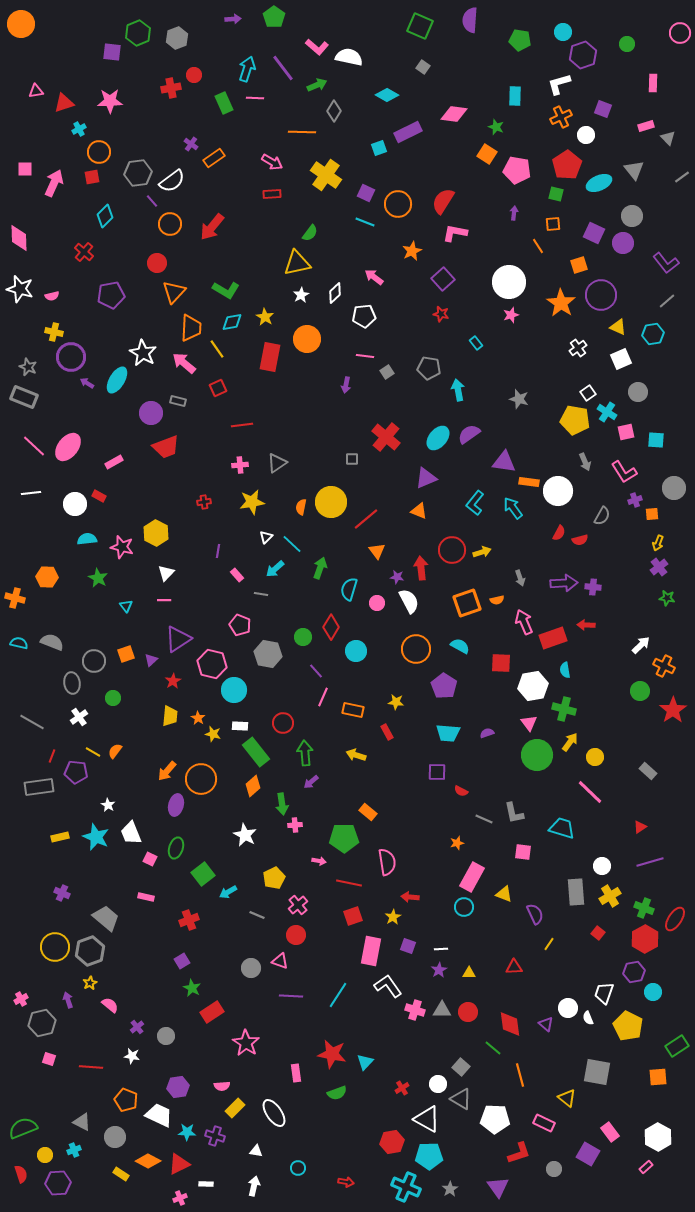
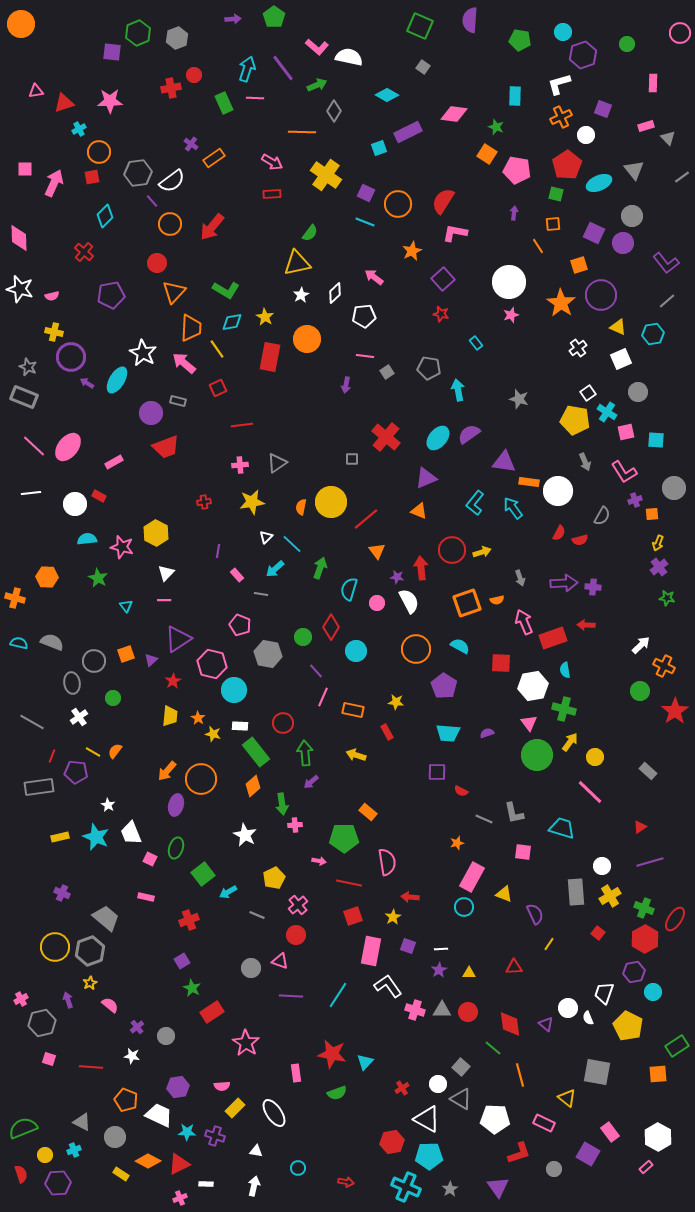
red star at (673, 710): moved 2 px right, 1 px down
orange square at (658, 1077): moved 3 px up
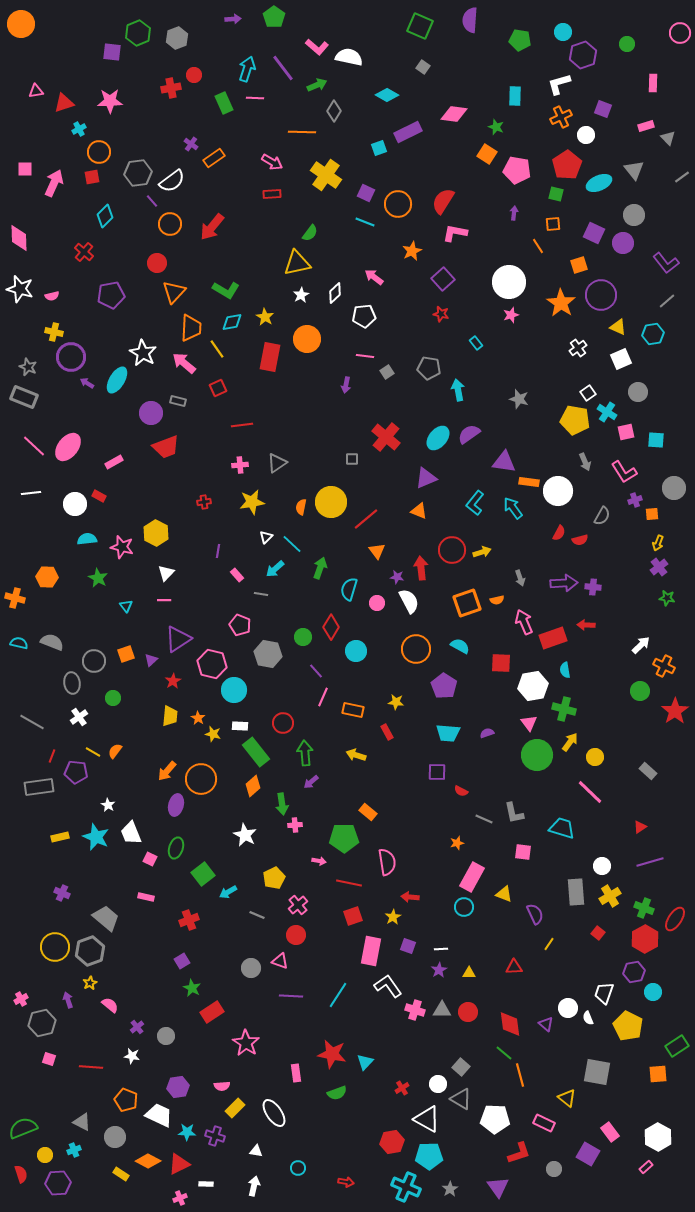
gray circle at (632, 216): moved 2 px right, 1 px up
green line at (493, 1048): moved 11 px right, 5 px down
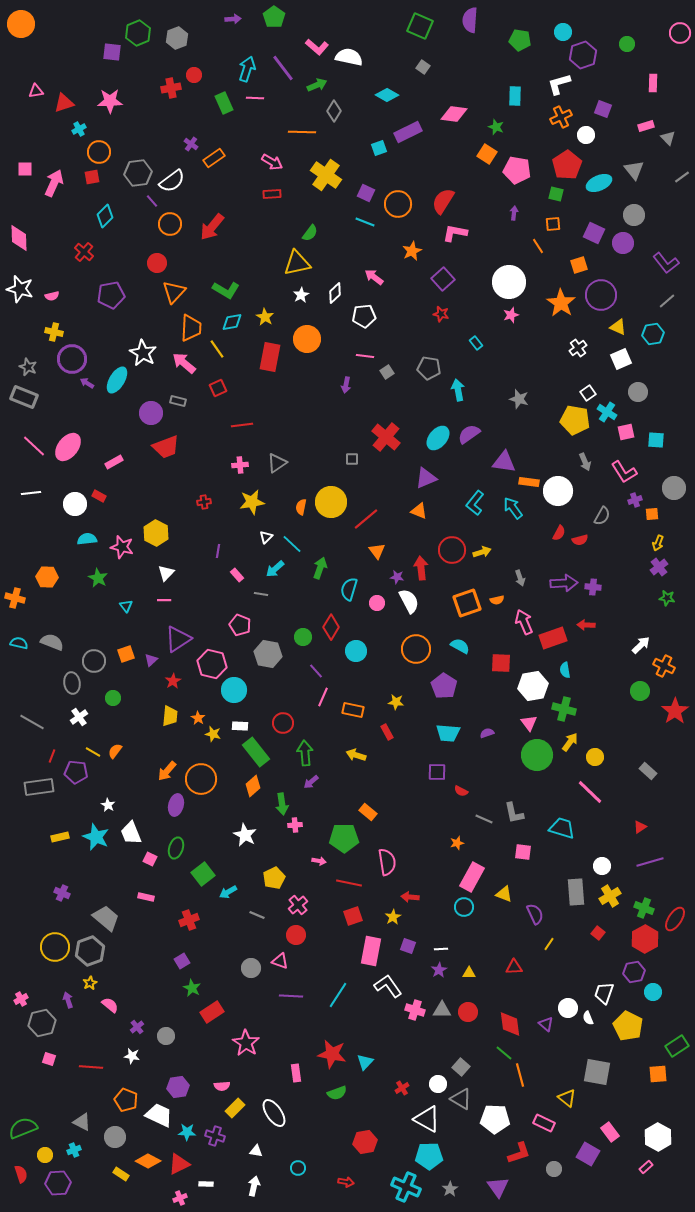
purple circle at (71, 357): moved 1 px right, 2 px down
red hexagon at (392, 1142): moved 27 px left
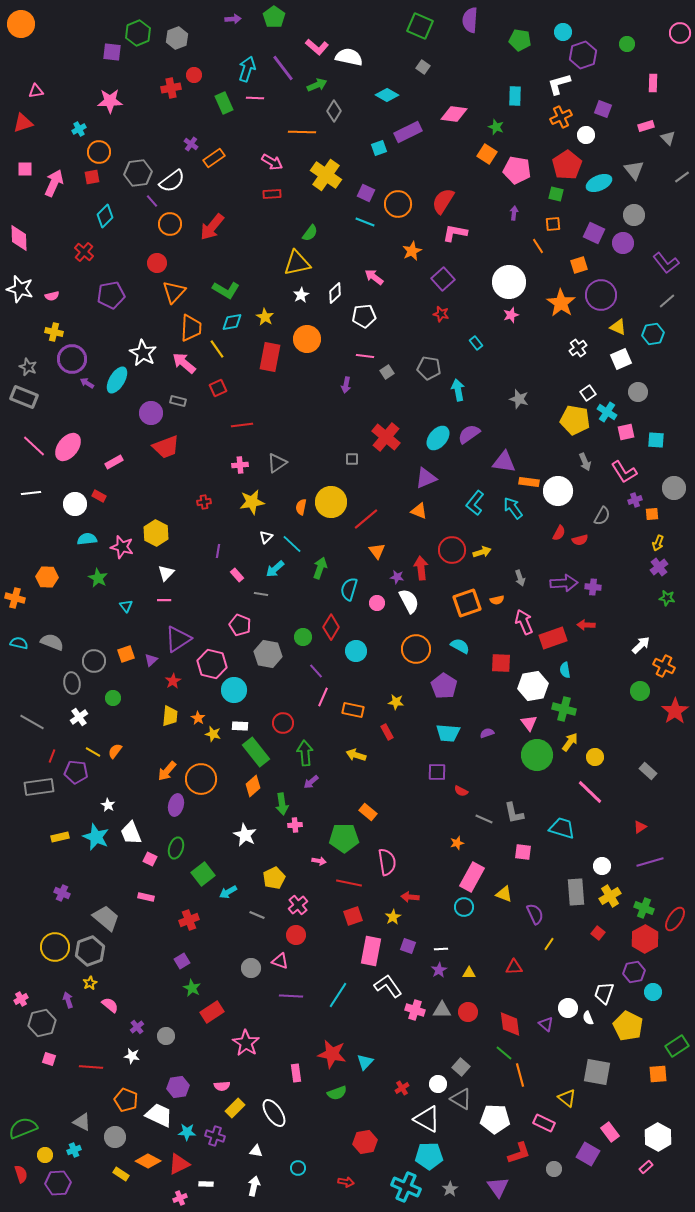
red triangle at (64, 103): moved 41 px left, 20 px down
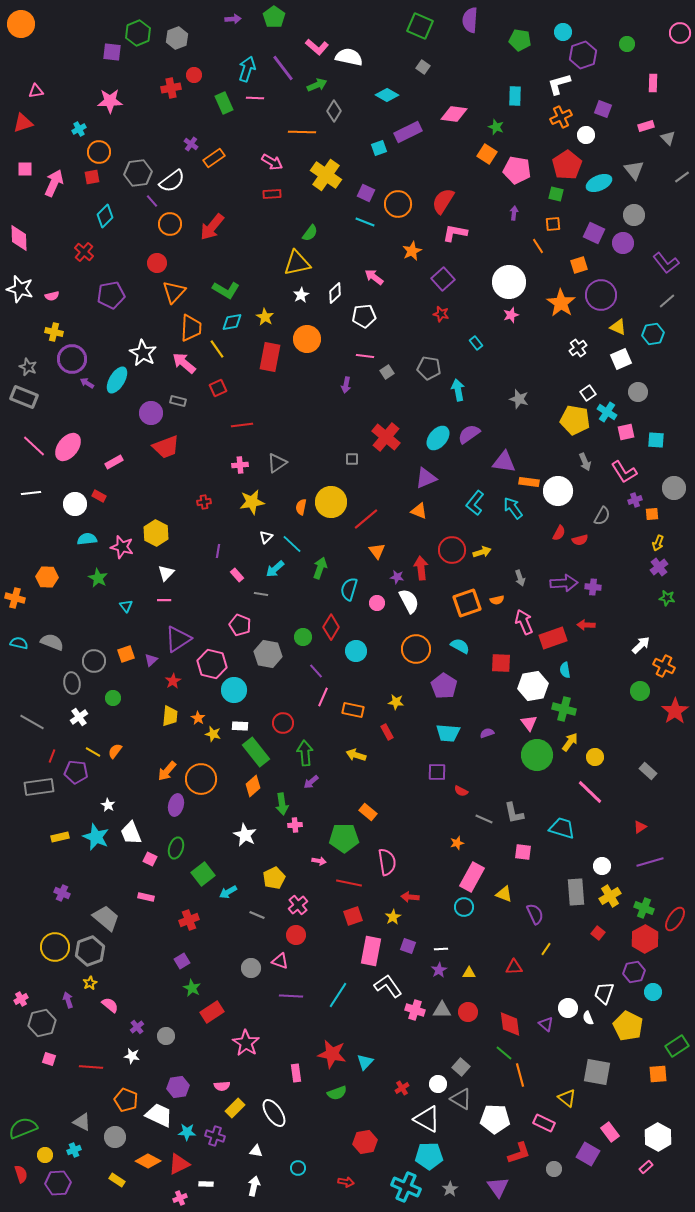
yellow line at (549, 944): moved 3 px left, 5 px down
yellow rectangle at (121, 1174): moved 4 px left, 6 px down
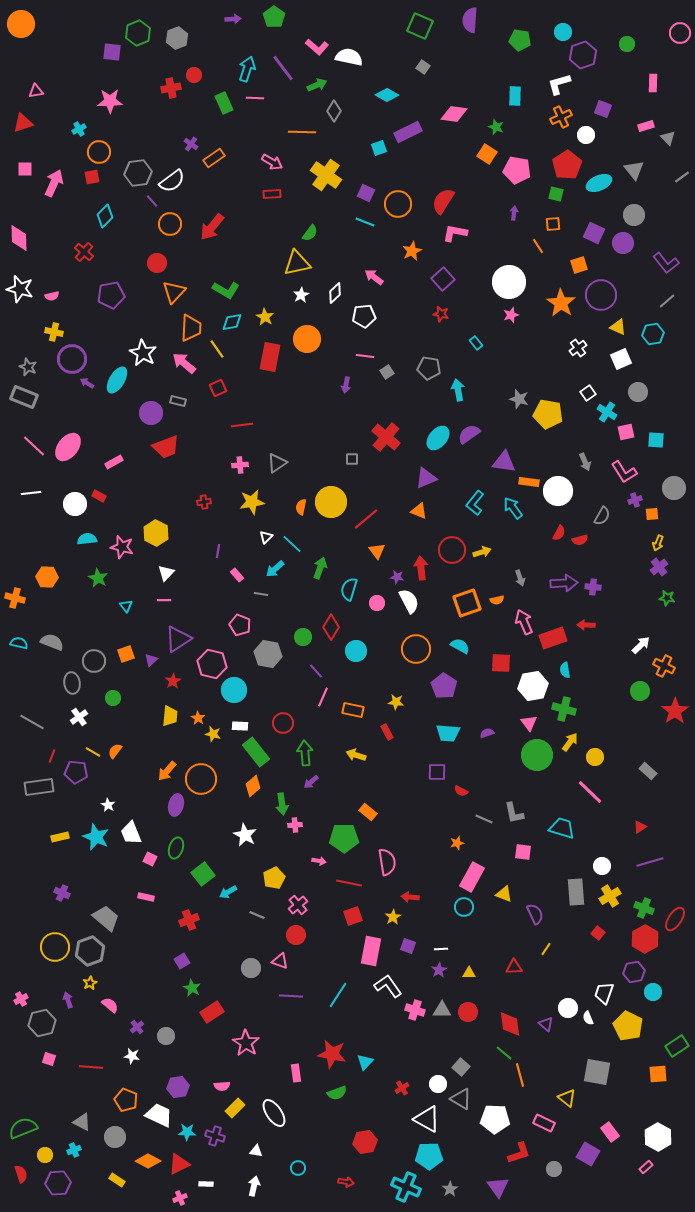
yellow pentagon at (575, 420): moved 27 px left, 6 px up
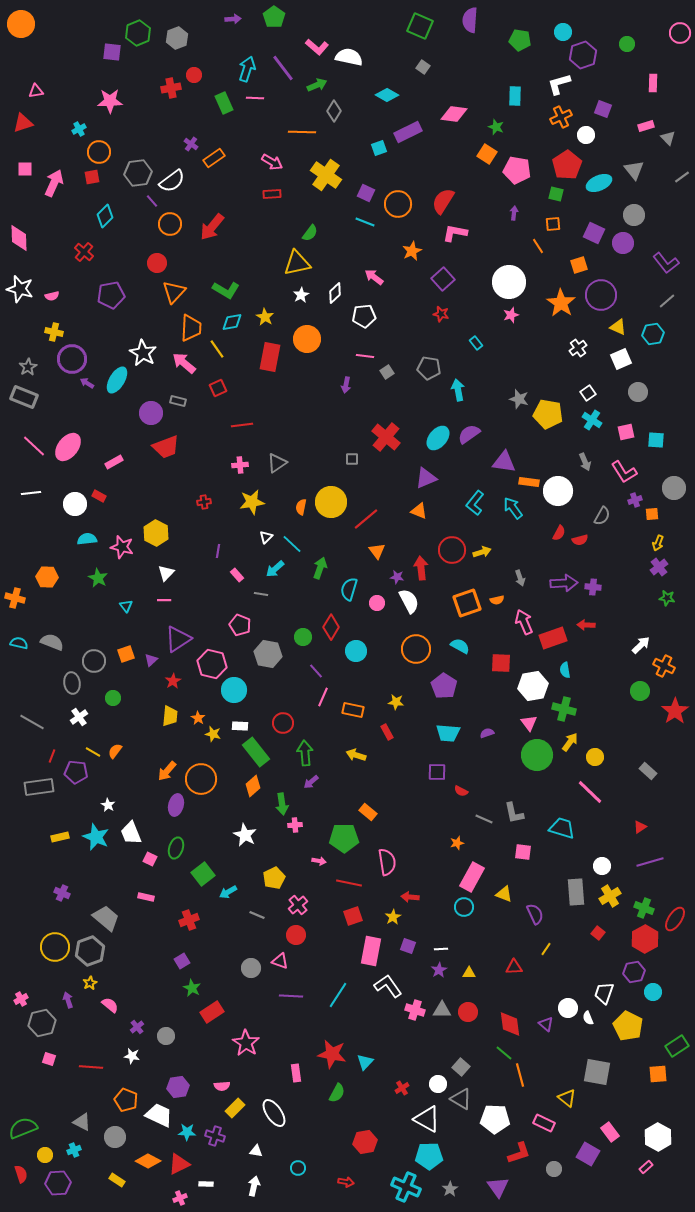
gray star at (28, 367): rotated 18 degrees clockwise
cyan cross at (607, 412): moved 15 px left, 8 px down
green semicircle at (337, 1093): rotated 42 degrees counterclockwise
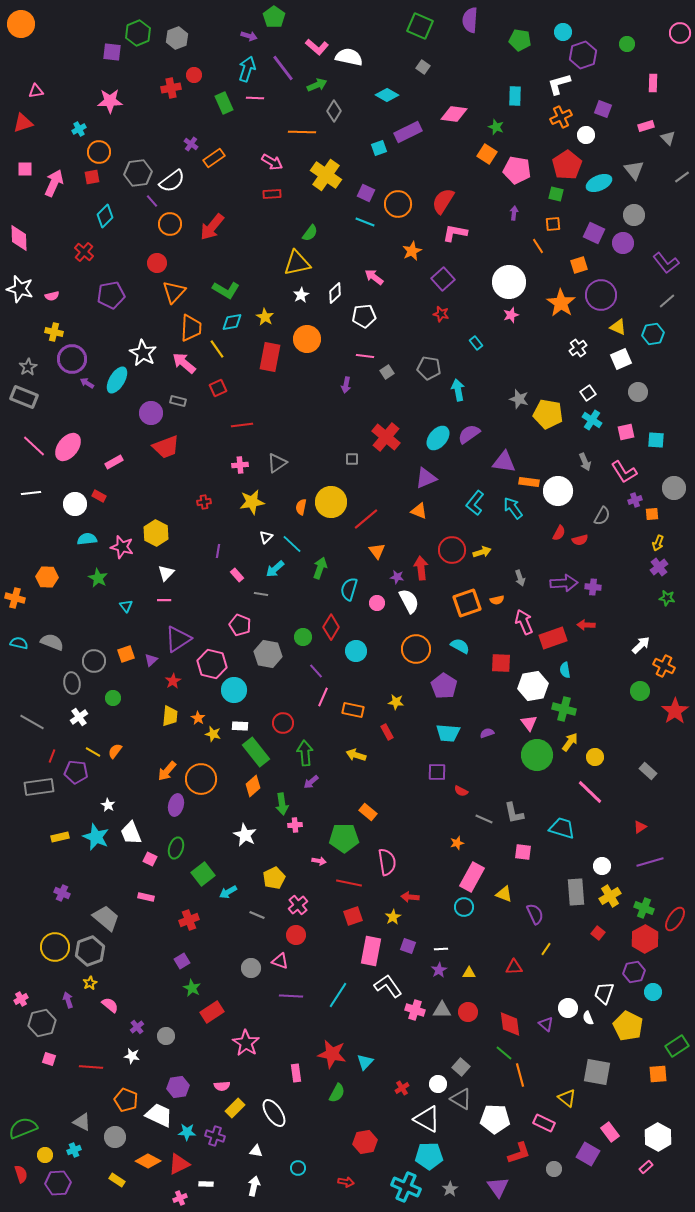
purple arrow at (233, 19): moved 16 px right, 17 px down; rotated 21 degrees clockwise
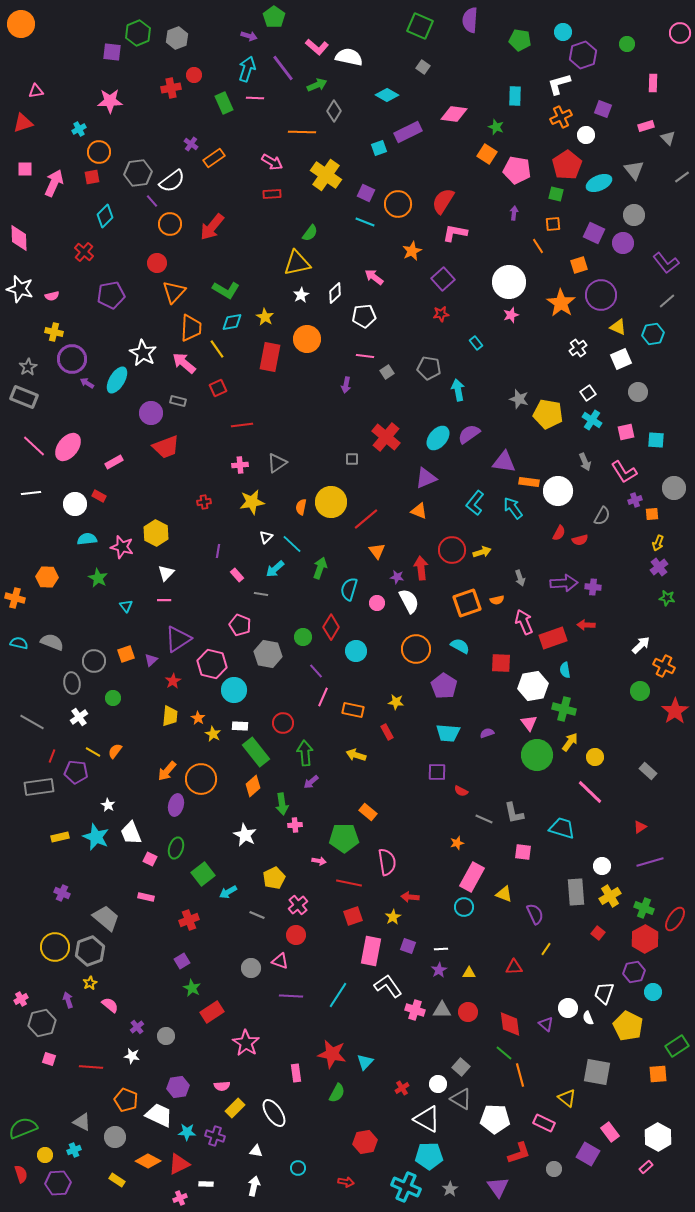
red star at (441, 314): rotated 21 degrees counterclockwise
yellow star at (213, 734): rotated 14 degrees clockwise
